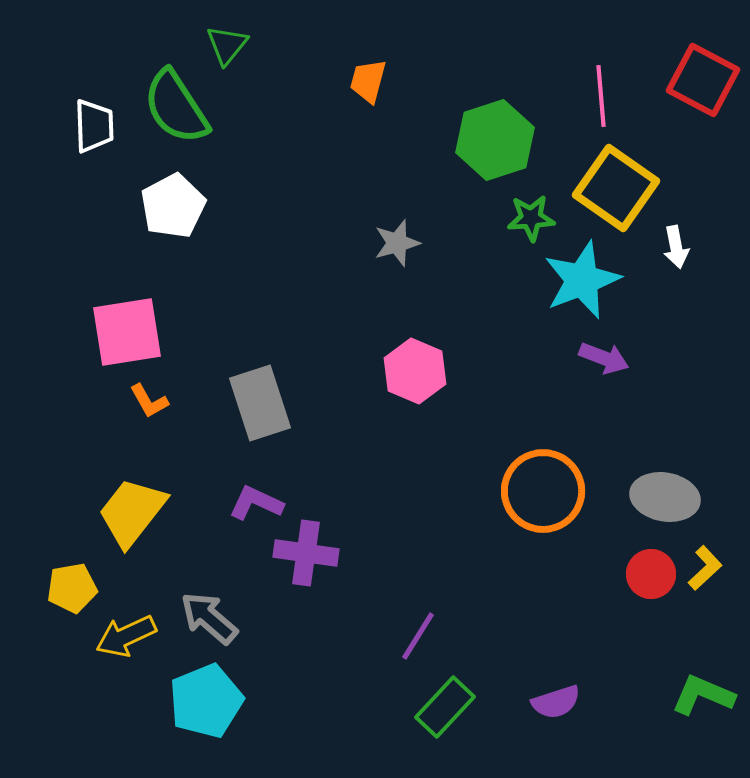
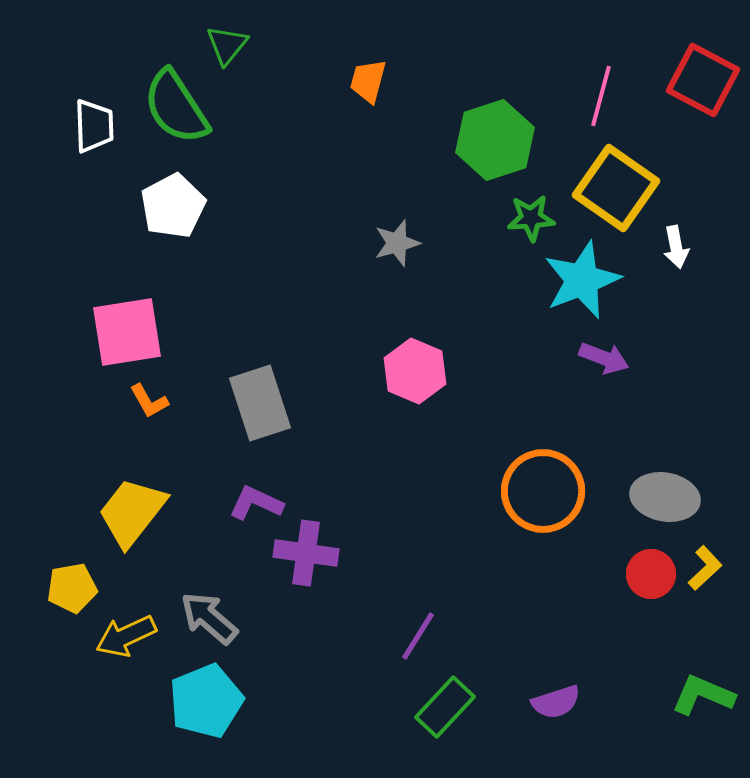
pink line: rotated 20 degrees clockwise
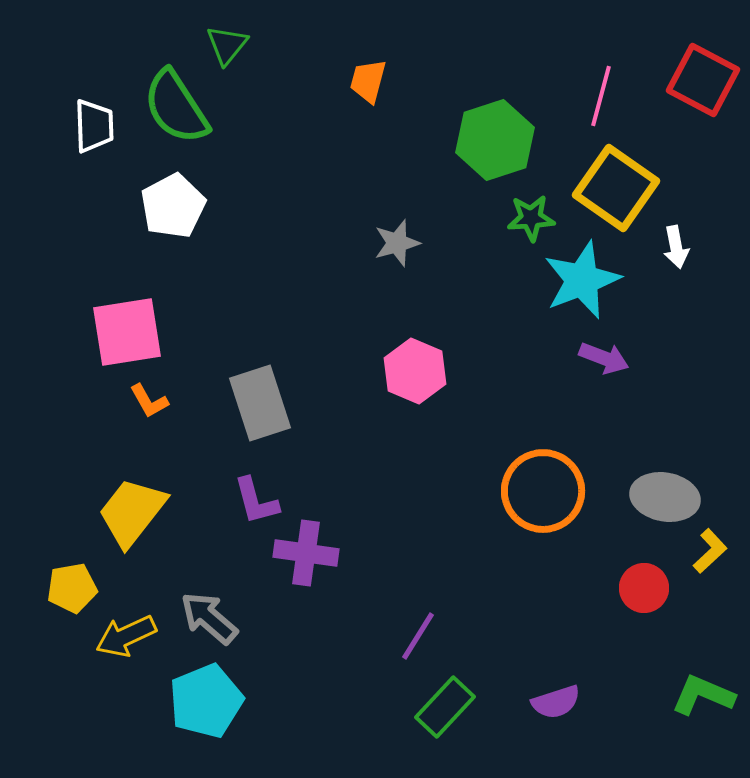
purple L-shape: moved 2 px up; rotated 130 degrees counterclockwise
yellow L-shape: moved 5 px right, 17 px up
red circle: moved 7 px left, 14 px down
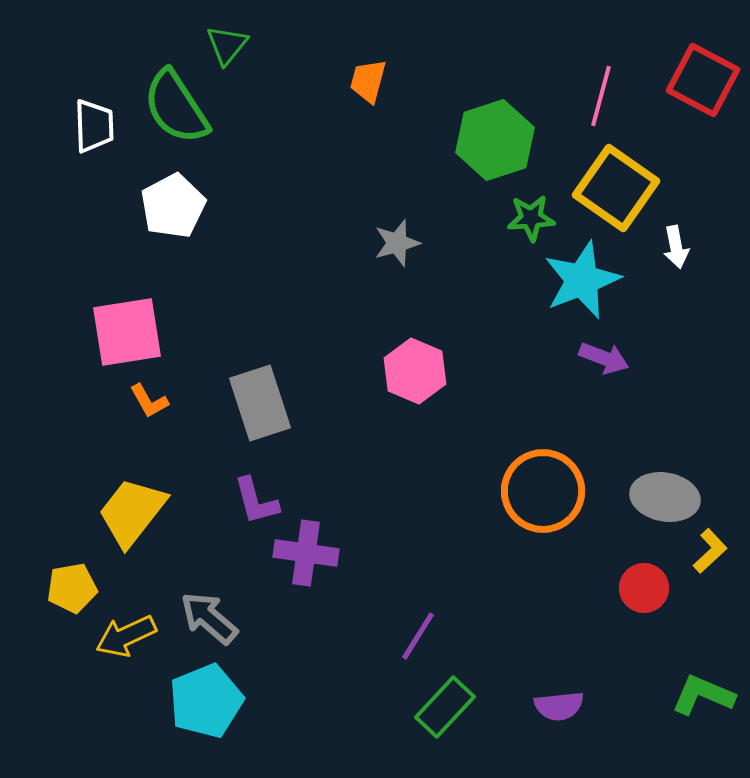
purple semicircle: moved 3 px right, 4 px down; rotated 12 degrees clockwise
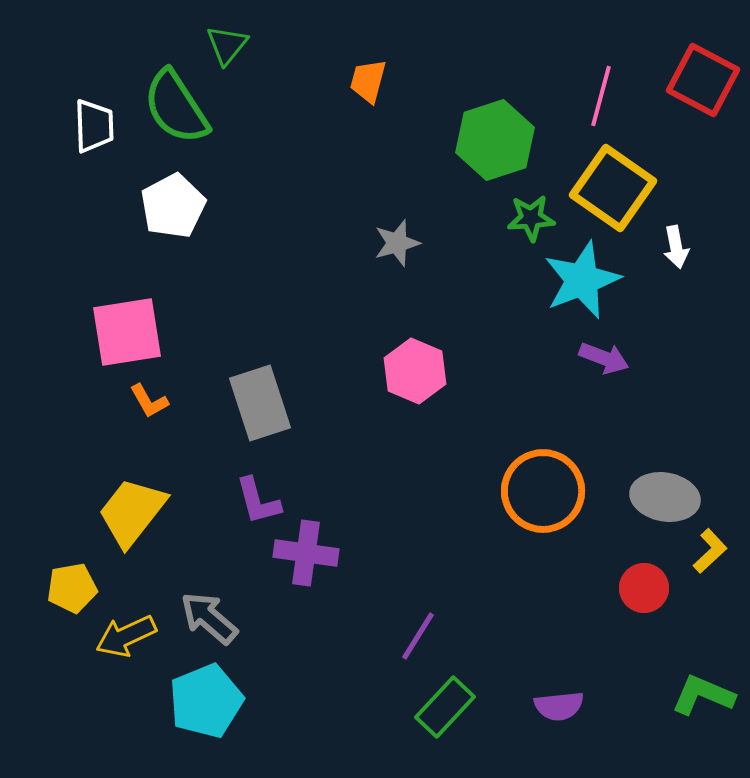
yellow square: moved 3 px left
purple L-shape: moved 2 px right
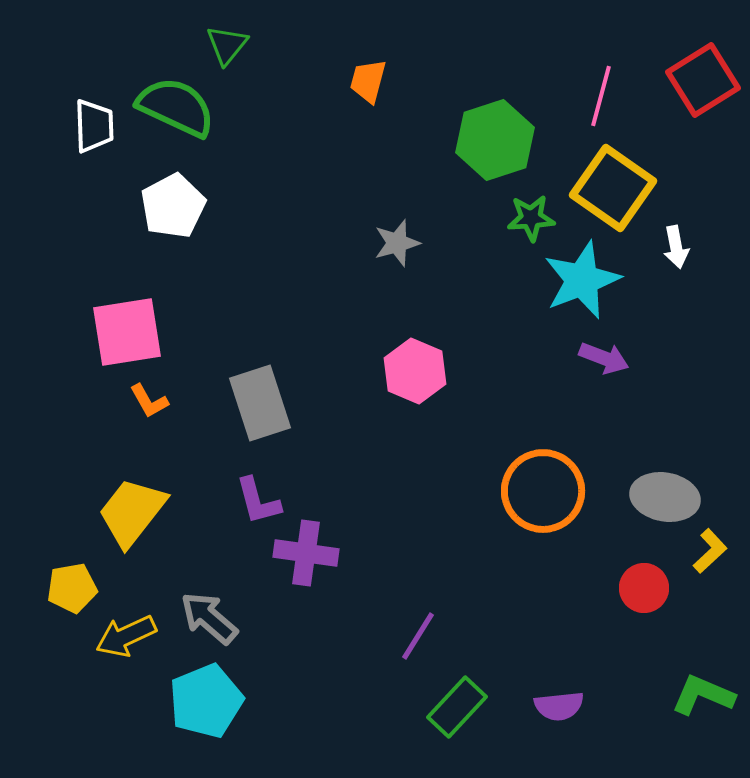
red square: rotated 30 degrees clockwise
green semicircle: rotated 148 degrees clockwise
green rectangle: moved 12 px right
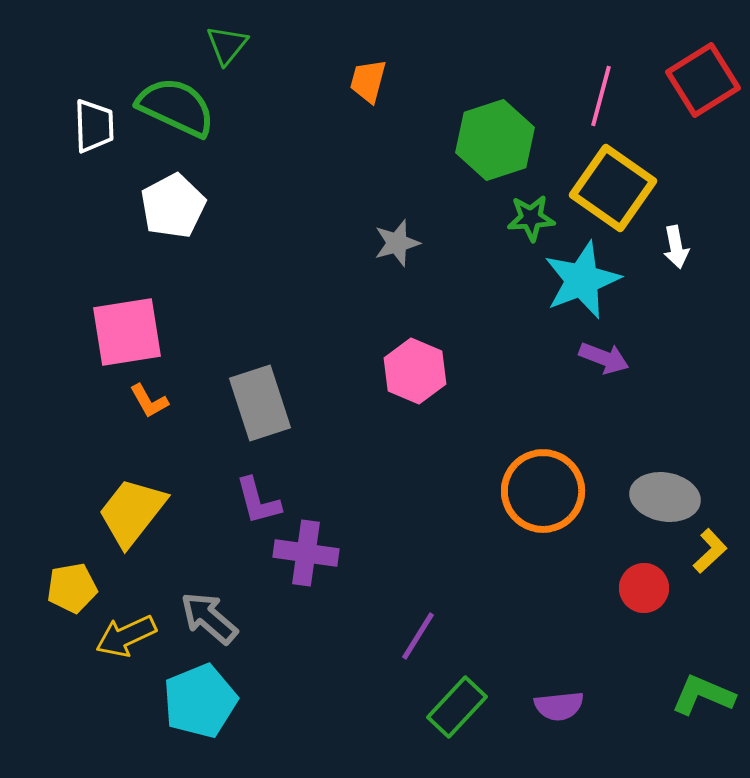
cyan pentagon: moved 6 px left
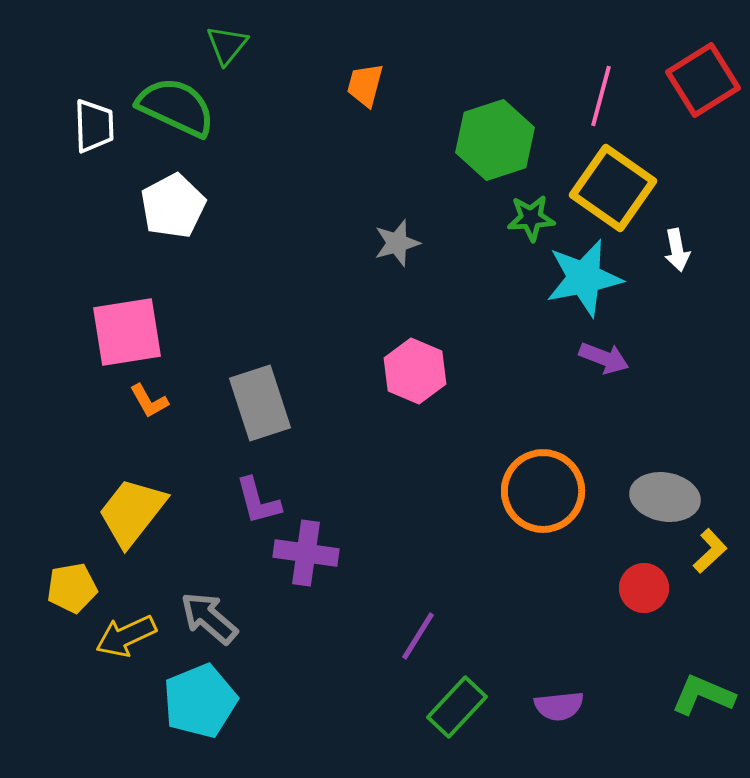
orange trapezoid: moved 3 px left, 4 px down
white arrow: moved 1 px right, 3 px down
cyan star: moved 2 px right, 2 px up; rotated 10 degrees clockwise
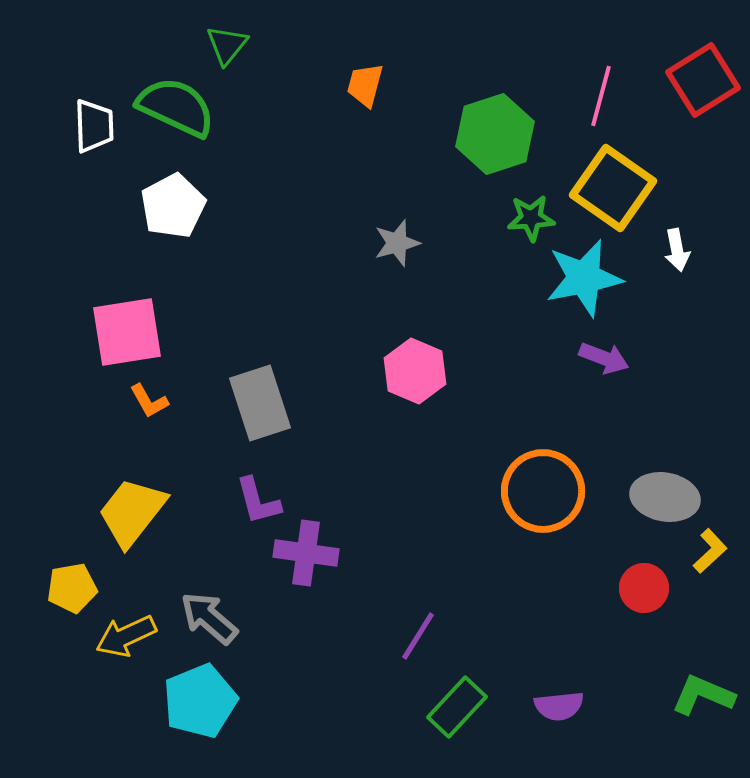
green hexagon: moved 6 px up
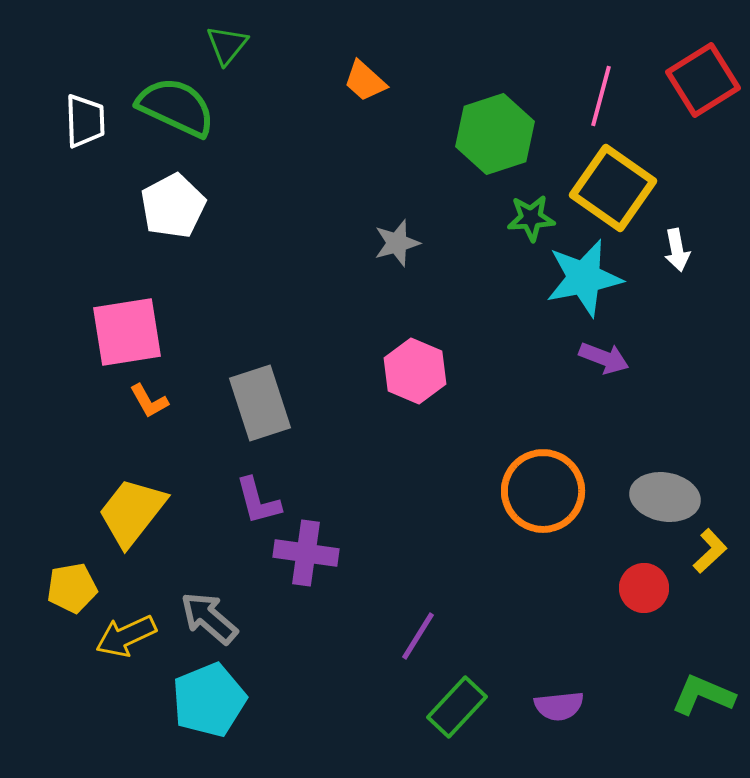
orange trapezoid: moved 4 px up; rotated 63 degrees counterclockwise
white trapezoid: moved 9 px left, 5 px up
cyan pentagon: moved 9 px right, 1 px up
